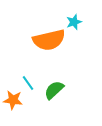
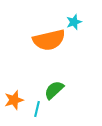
cyan line: moved 9 px right, 26 px down; rotated 49 degrees clockwise
orange star: moved 1 px right; rotated 24 degrees counterclockwise
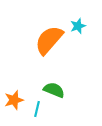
cyan star: moved 4 px right, 4 px down
orange semicircle: rotated 144 degrees clockwise
green semicircle: rotated 65 degrees clockwise
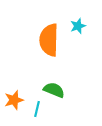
orange semicircle: rotated 40 degrees counterclockwise
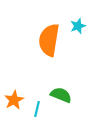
orange semicircle: rotated 8 degrees clockwise
green semicircle: moved 7 px right, 5 px down
orange star: rotated 12 degrees counterclockwise
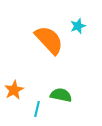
orange semicircle: rotated 128 degrees clockwise
green semicircle: rotated 10 degrees counterclockwise
orange star: moved 10 px up
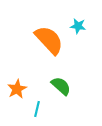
cyan star: rotated 28 degrees clockwise
orange star: moved 3 px right, 1 px up
green semicircle: moved 9 px up; rotated 30 degrees clockwise
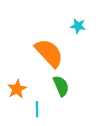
orange semicircle: moved 13 px down
green semicircle: rotated 25 degrees clockwise
cyan line: rotated 14 degrees counterclockwise
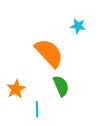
orange star: moved 1 px left
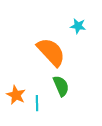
orange semicircle: moved 2 px right, 1 px up
orange star: moved 6 px down; rotated 18 degrees counterclockwise
cyan line: moved 6 px up
